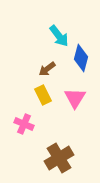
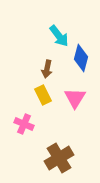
brown arrow: rotated 42 degrees counterclockwise
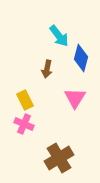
yellow rectangle: moved 18 px left, 5 px down
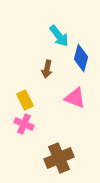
pink triangle: rotated 40 degrees counterclockwise
brown cross: rotated 8 degrees clockwise
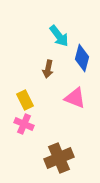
blue diamond: moved 1 px right
brown arrow: moved 1 px right
